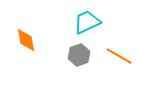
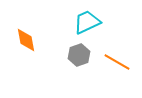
orange line: moved 2 px left, 6 px down
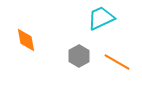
cyan trapezoid: moved 14 px right, 4 px up
gray hexagon: moved 1 px down; rotated 10 degrees counterclockwise
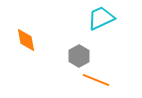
orange line: moved 21 px left, 18 px down; rotated 8 degrees counterclockwise
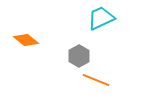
orange diamond: rotated 40 degrees counterclockwise
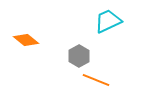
cyan trapezoid: moved 7 px right, 3 px down
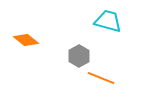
cyan trapezoid: rotated 40 degrees clockwise
orange line: moved 5 px right, 2 px up
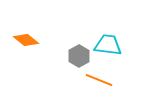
cyan trapezoid: moved 24 px down; rotated 8 degrees counterclockwise
orange line: moved 2 px left, 2 px down
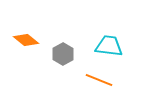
cyan trapezoid: moved 1 px right, 1 px down
gray hexagon: moved 16 px left, 2 px up
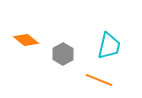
cyan trapezoid: rotated 96 degrees clockwise
